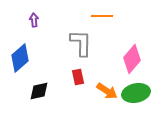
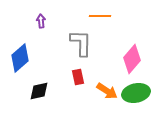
orange line: moved 2 px left
purple arrow: moved 7 px right, 1 px down
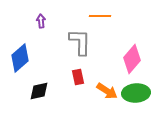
gray L-shape: moved 1 px left, 1 px up
green ellipse: rotated 8 degrees clockwise
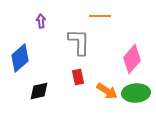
gray L-shape: moved 1 px left
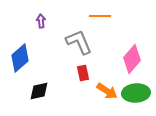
gray L-shape: rotated 24 degrees counterclockwise
red rectangle: moved 5 px right, 4 px up
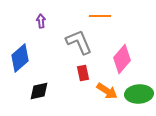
pink diamond: moved 10 px left
green ellipse: moved 3 px right, 1 px down
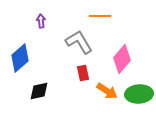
gray L-shape: rotated 8 degrees counterclockwise
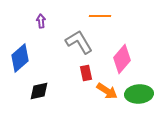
red rectangle: moved 3 px right
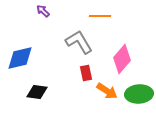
purple arrow: moved 2 px right, 10 px up; rotated 40 degrees counterclockwise
blue diamond: rotated 28 degrees clockwise
black diamond: moved 2 px left, 1 px down; rotated 20 degrees clockwise
